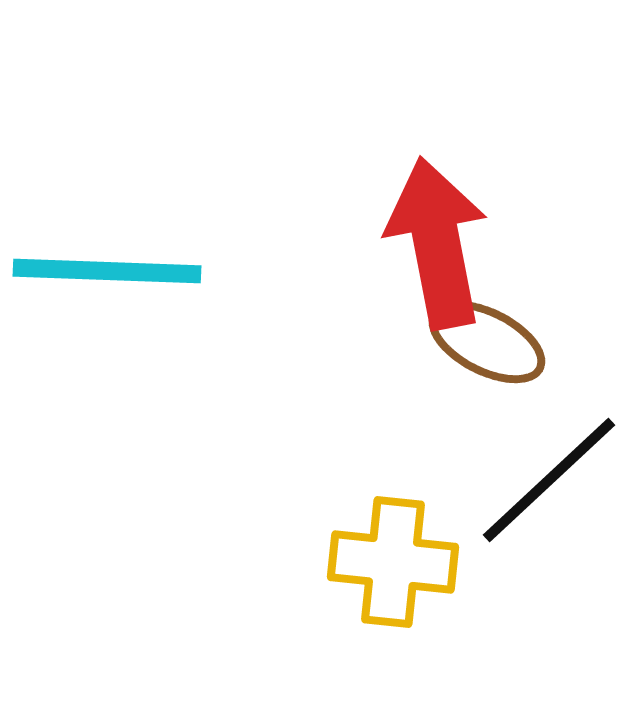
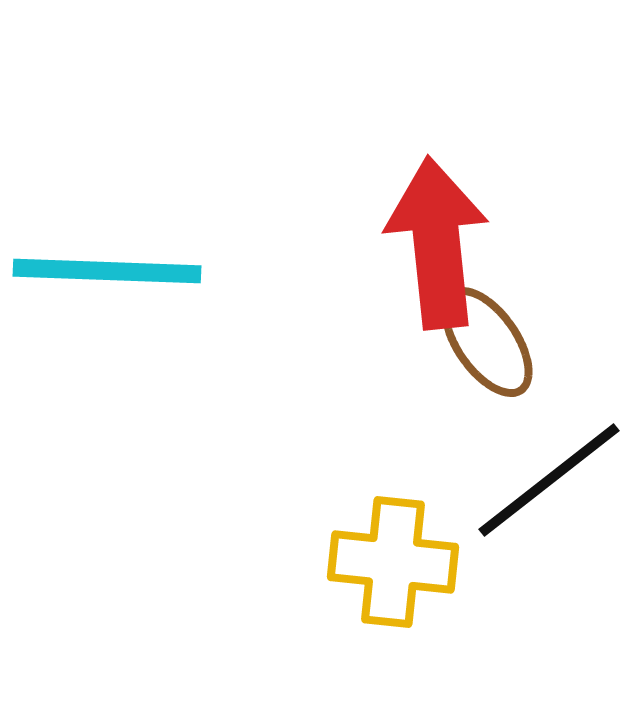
red arrow: rotated 5 degrees clockwise
brown ellipse: rotated 28 degrees clockwise
black line: rotated 5 degrees clockwise
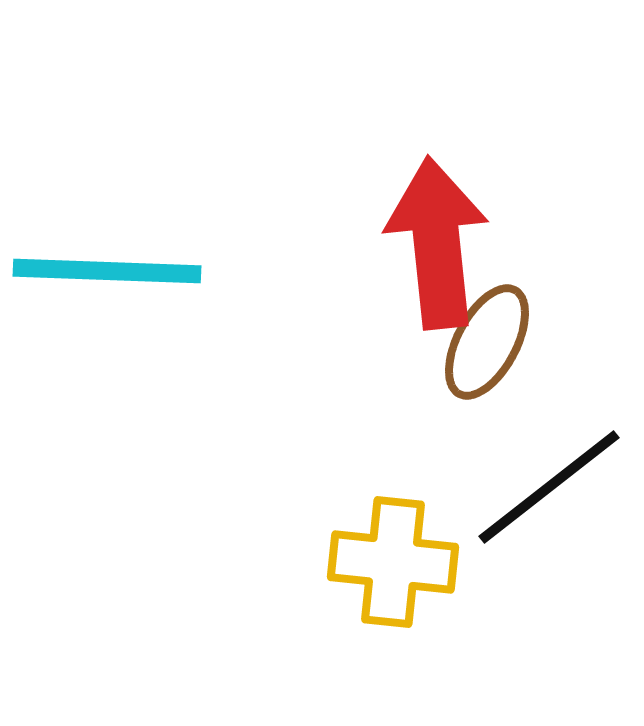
brown ellipse: rotated 63 degrees clockwise
black line: moved 7 px down
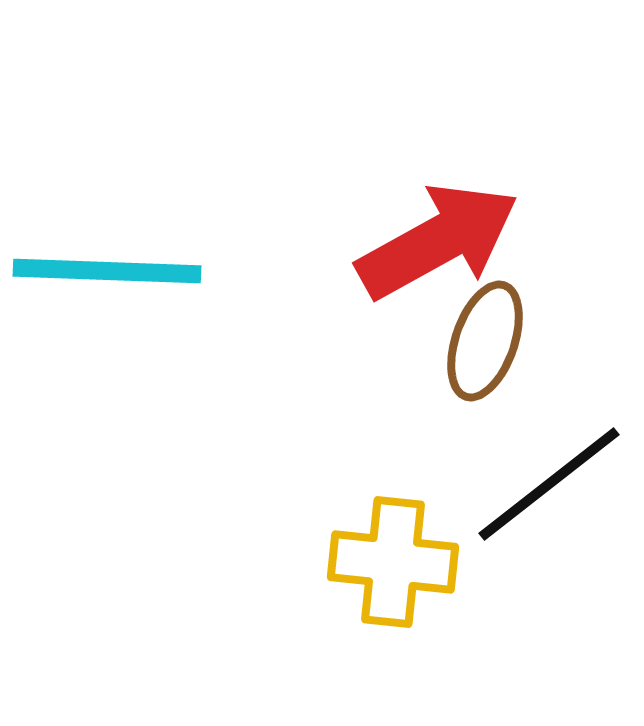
red arrow: moved 1 px right, 2 px up; rotated 67 degrees clockwise
brown ellipse: moved 2 px left, 1 px up; rotated 9 degrees counterclockwise
black line: moved 3 px up
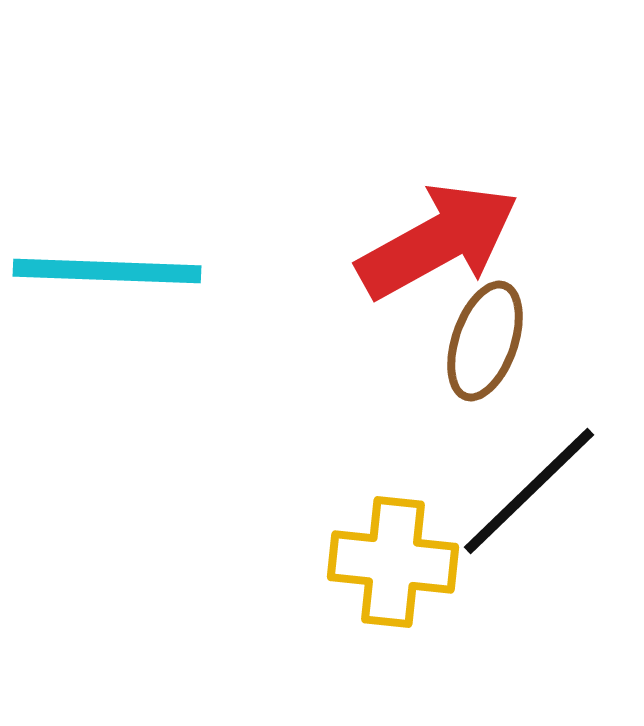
black line: moved 20 px left, 7 px down; rotated 6 degrees counterclockwise
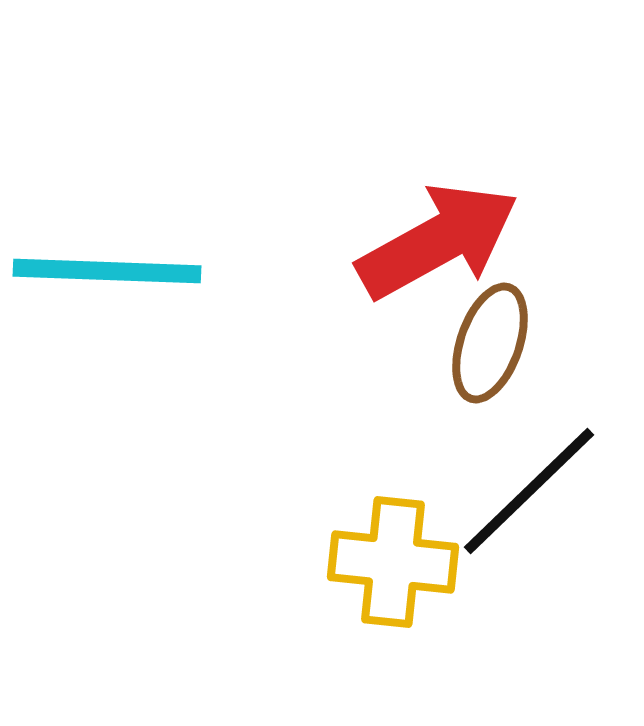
brown ellipse: moved 5 px right, 2 px down
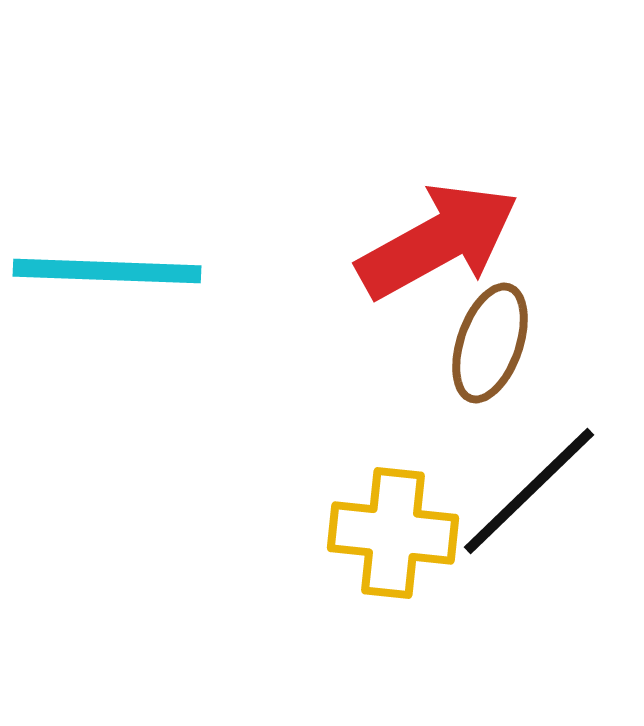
yellow cross: moved 29 px up
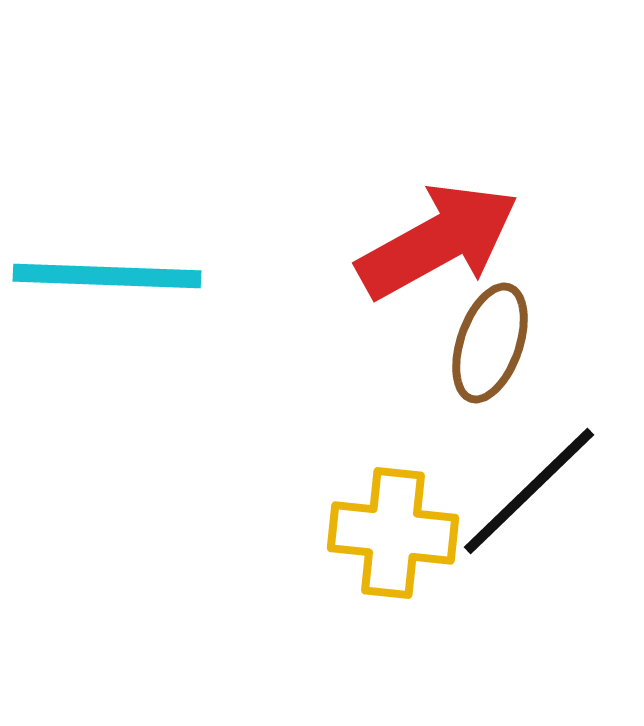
cyan line: moved 5 px down
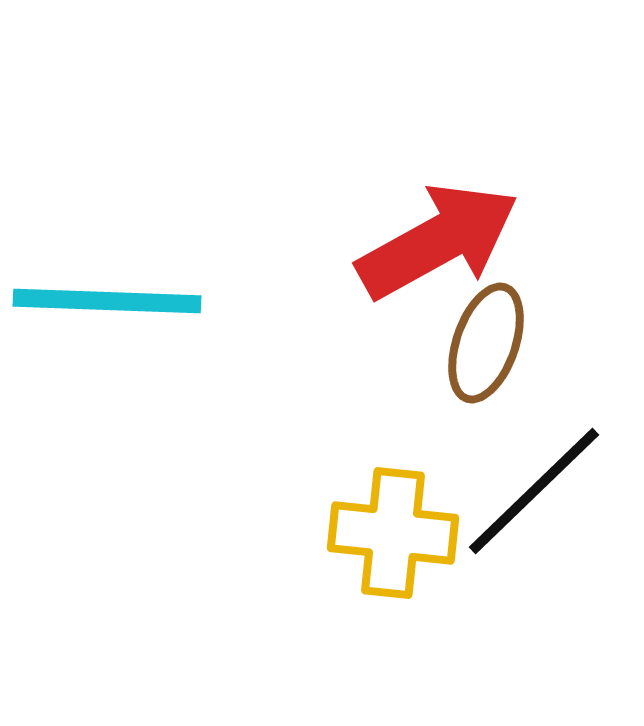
cyan line: moved 25 px down
brown ellipse: moved 4 px left
black line: moved 5 px right
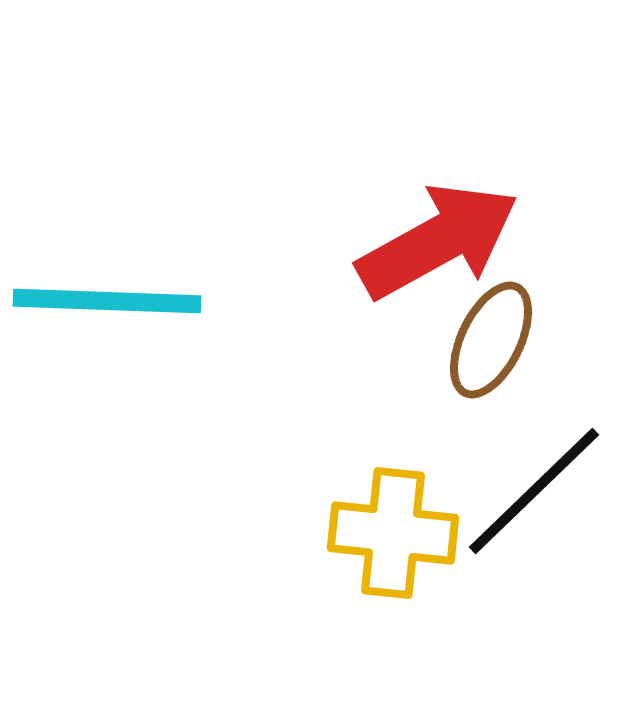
brown ellipse: moved 5 px right, 3 px up; rotated 7 degrees clockwise
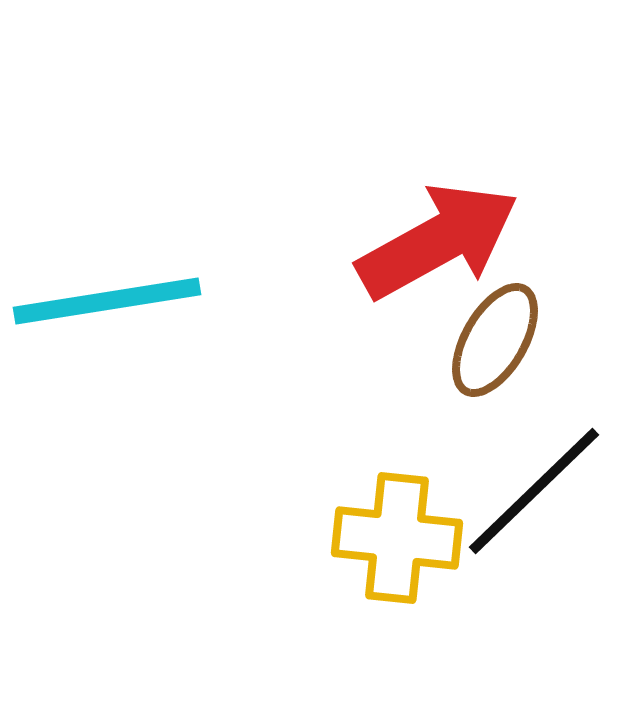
cyan line: rotated 11 degrees counterclockwise
brown ellipse: moved 4 px right; rotated 4 degrees clockwise
yellow cross: moved 4 px right, 5 px down
